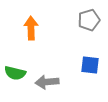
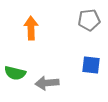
gray pentagon: rotated 10 degrees clockwise
blue square: moved 1 px right
gray arrow: moved 1 px down
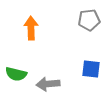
blue square: moved 4 px down
green semicircle: moved 1 px right, 1 px down
gray arrow: moved 1 px right, 1 px down
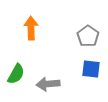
gray pentagon: moved 1 px left, 16 px down; rotated 30 degrees counterclockwise
green semicircle: rotated 75 degrees counterclockwise
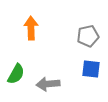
gray pentagon: rotated 25 degrees clockwise
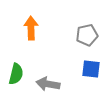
gray pentagon: moved 1 px left, 1 px up
green semicircle: rotated 15 degrees counterclockwise
gray arrow: rotated 15 degrees clockwise
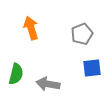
orange arrow: rotated 15 degrees counterclockwise
gray pentagon: moved 5 px left, 1 px up; rotated 10 degrees counterclockwise
blue square: moved 1 px right, 1 px up; rotated 12 degrees counterclockwise
